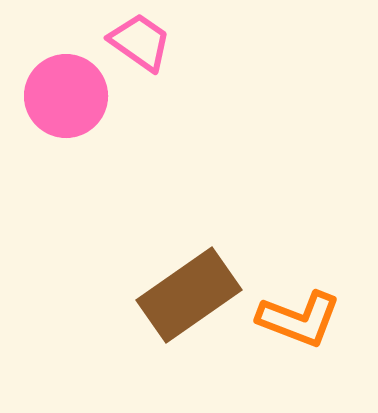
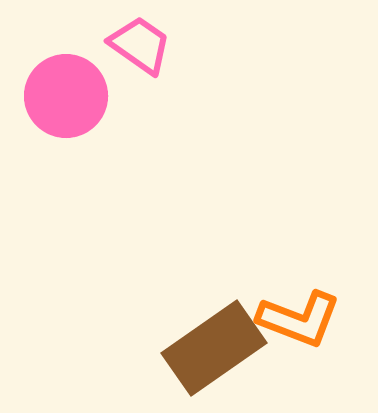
pink trapezoid: moved 3 px down
brown rectangle: moved 25 px right, 53 px down
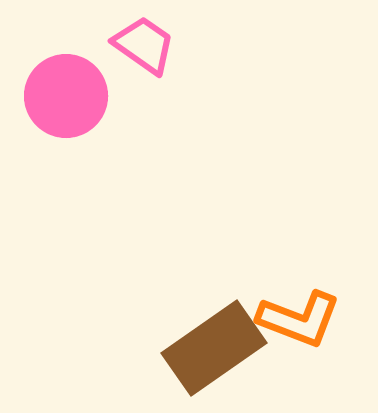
pink trapezoid: moved 4 px right
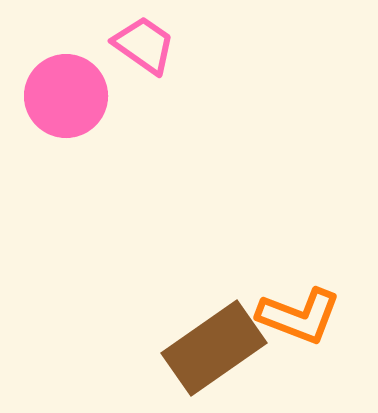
orange L-shape: moved 3 px up
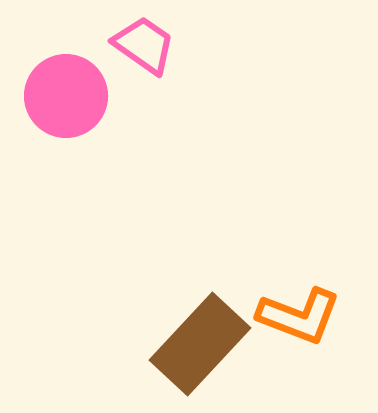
brown rectangle: moved 14 px left, 4 px up; rotated 12 degrees counterclockwise
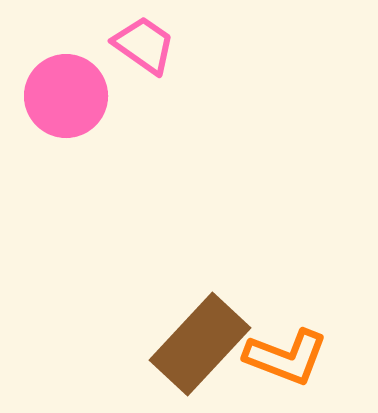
orange L-shape: moved 13 px left, 41 px down
